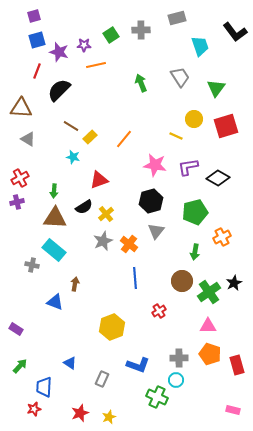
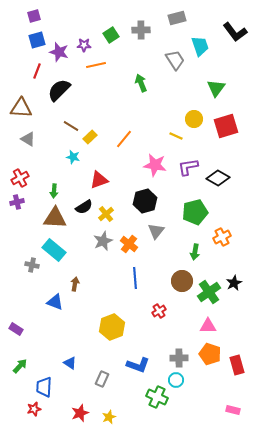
gray trapezoid at (180, 77): moved 5 px left, 17 px up
black hexagon at (151, 201): moved 6 px left
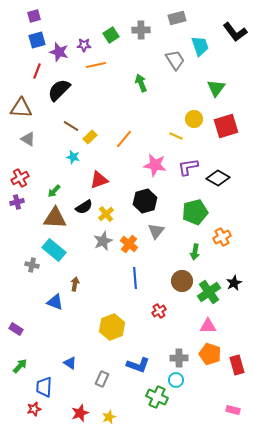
green arrow at (54, 191): rotated 40 degrees clockwise
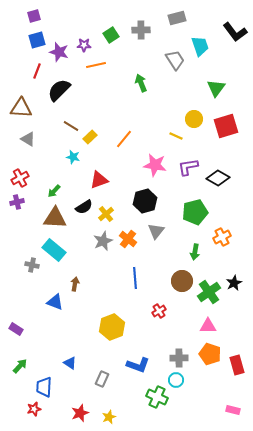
orange cross at (129, 244): moved 1 px left, 5 px up
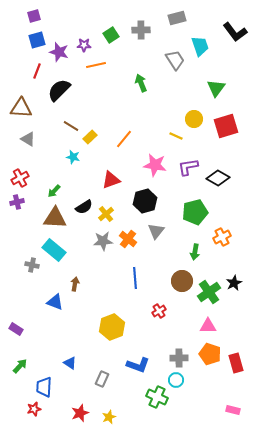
red triangle at (99, 180): moved 12 px right
gray star at (103, 241): rotated 18 degrees clockwise
red rectangle at (237, 365): moved 1 px left, 2 px up
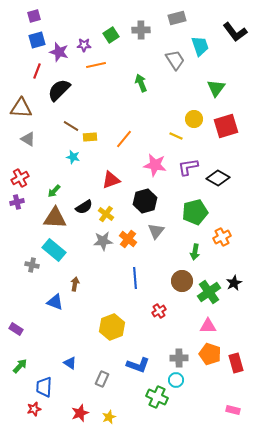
yellow rectangle at (90, 137): rotated 40 degrees clockwise
yellow cross at (106, 214): rotated 14 degrees counterclockwise
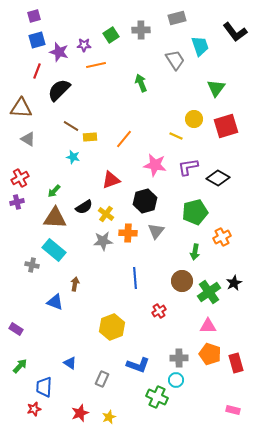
orange cross at (128, 239): moved 6 px up; rotated 36 degrees counterclockwise
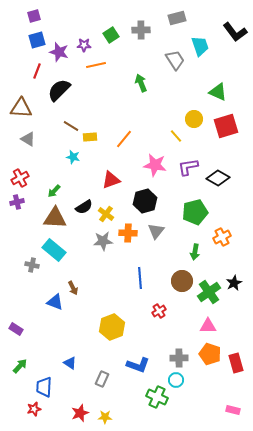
green triangle at (216, 88): moved 2 px right, 4 px down; rotated 42 degrees counterclockwise
yellow line at (176, 136): rotated 24 degrees clockwise
blue line at (135, 278): moved 5 px right
brown arrow at (75, 284): moved 2 px left, 4 px down; rotated 144 degrees clockwise
yellow star at (109, 417): moved 4 px left; rotated 24 degrees clockwise
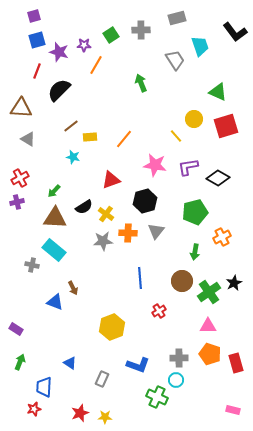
orange line at (96, 65): rotated 48 degrees counterclockwise
brown line at (71, 126): rotated 70 degrees counterclockwise
green arrow at (20, 366): moved 4 px up; rotated 21 degrees counterclockwise
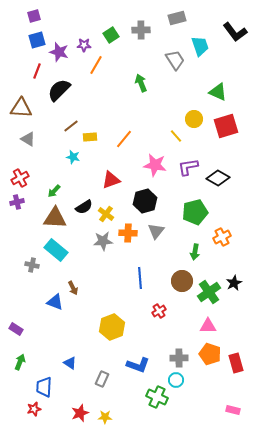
cyan rectangle at (54, 250): moved 2 px right
